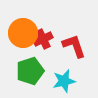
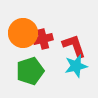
red cross: rotated 12 degrees clockwise
cyan star: moved 12 px right, 15 px up
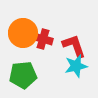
red cross: rotated 30 degrees clockwise
green pentagon: moved 7 px left, 4 px down; rotated 12 degrees clockwise
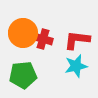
red L-shape: moved 3 px right, 6 px up; rotated 64 degrees counterclockwise
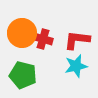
orange circle: moved 1 px left
green pentagon: rotated 20 degrees clockwise
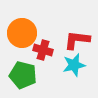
red cross: moved 11 px down
cyan star: moved 2 px left, 1 px up
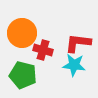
red L-shape: moved 1 px right, 3 px down
cyan star: rotated 20 degrees clockwise
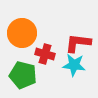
red cross: moved 2 px right, 4 px down
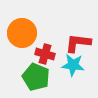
cyan star: moved 1 px left
green pentagon: moved 13 px right, 2 px down; rotated 8 degrees clockwise
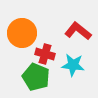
red L-shape: moved 12 px up; rotated 32 degrees clockwise
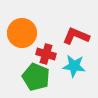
red L-shape: moved 2 px left, 5 px down; rotated 16 degrees counterclockwise
red cross: moved 1 px right
cyan star: moved 1 px right, 1 px down
